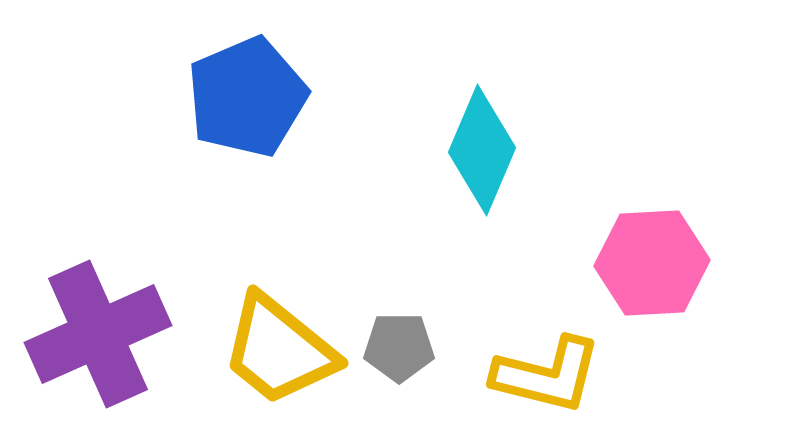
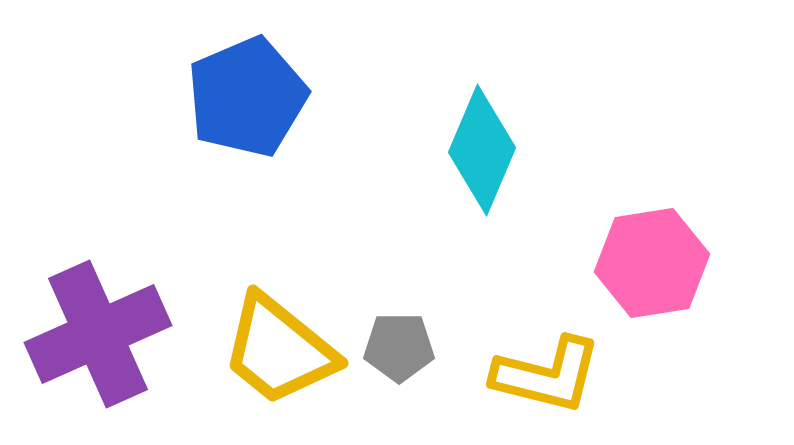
pink hexagon: rotated 6 degrees counterclockwise
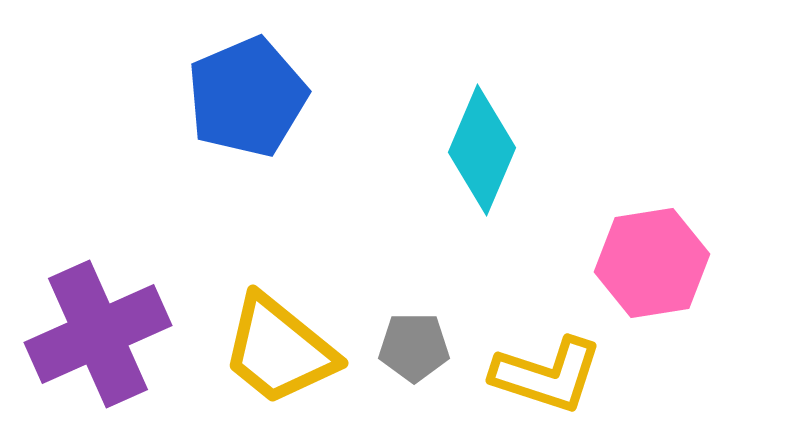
gray pentagon: moved 15 px right
yellow L-shape: rotated 4 degrees clockwise
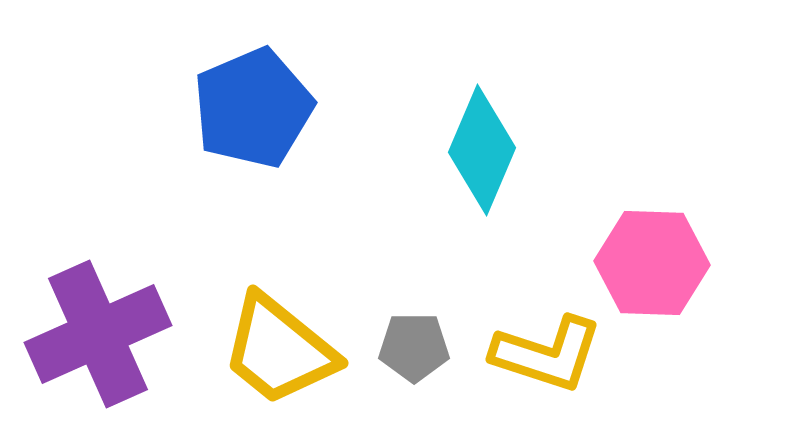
blue pentagon: moved 6 px right, 11 px down
pink hexagon: rotated 11 degrees clockwise
yellow L-shape: moved 21 px up
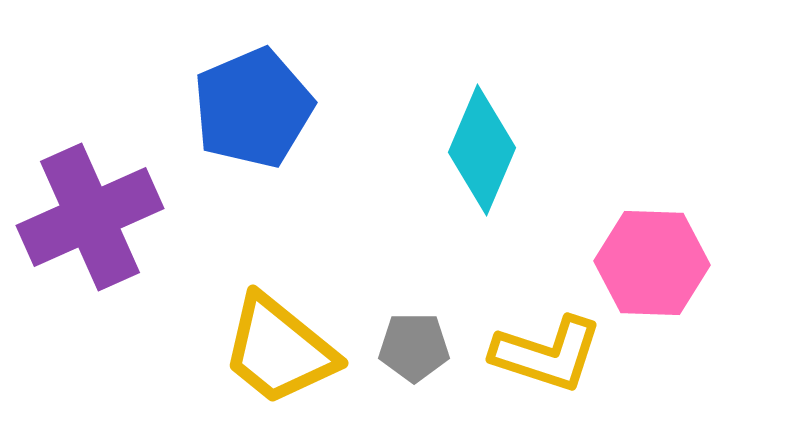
purple cross: moved 8 px left, 117 px up
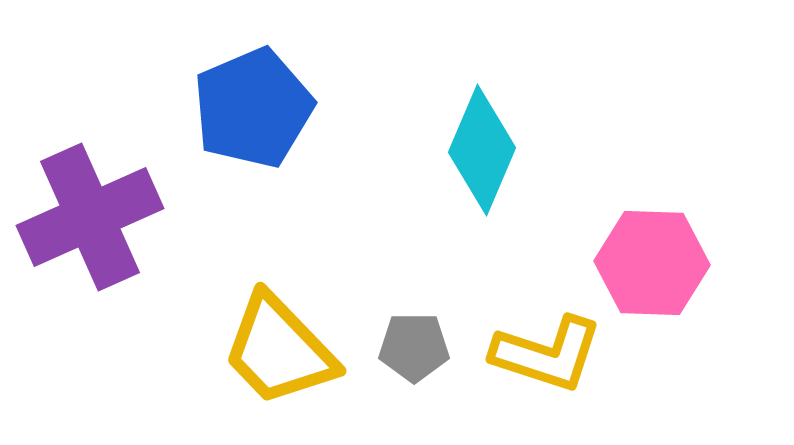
yellow trapezoid: rotated 7 degrees clockwise
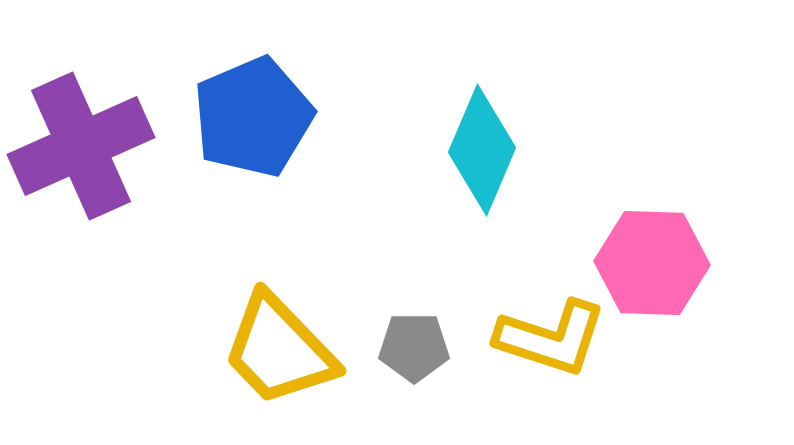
blue pentagon: moved 9 px down
purple cross: moved 9 px left, 71 px up
yellow L-shape: moved 4 px right, 16 px up
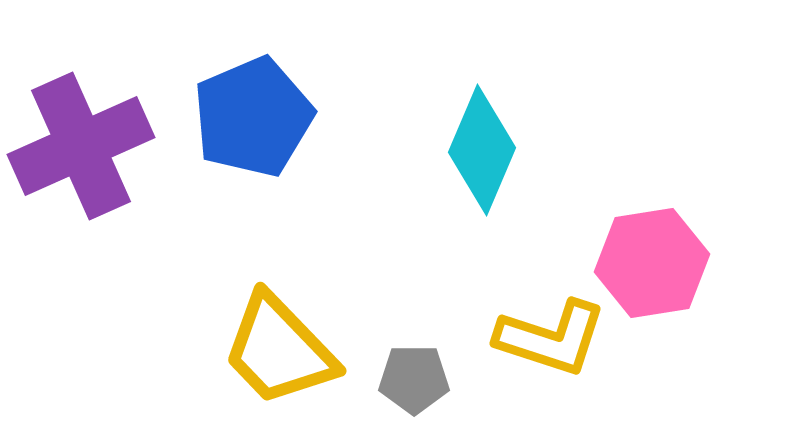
pink hexagon: rotated 11 degrees counterclockwise
gray pentagon: moved 32 px down
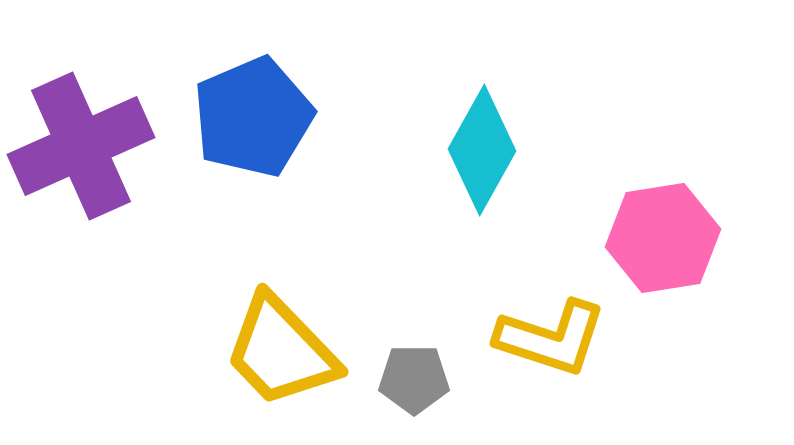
cyan diamond: rotated 6 degrees clockwise
pink hexagon: moved 11 px right, 25 px up
yellow trapezoid: moved 2 px right, 1 px down
